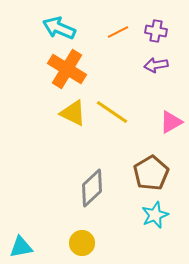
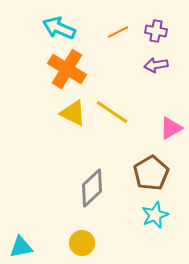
pink triangle: moved 6 px down
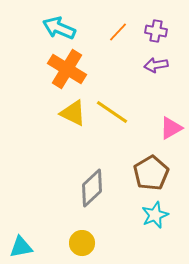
orange line: rotated 20 degrees counterclockwise
